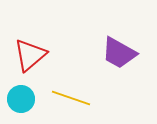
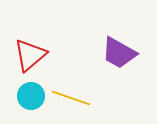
cyan circle: moved 10 px right, 3 px up
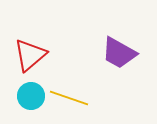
yellow line: moved 2 px left
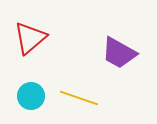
red triangle: moved 17 px up
yellow line: moved 10 px right
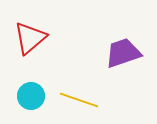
purple trapezoid: moved 4 px right; rotated 132 degrees clockwise
yellow line: moved 2 px down
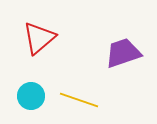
red triangle: moved 9 px right
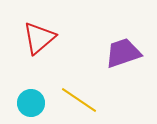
cyan circle: moved 7 px down
yellow line: rotated 15 degrees clockwise
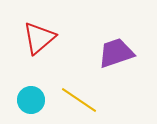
purple trapezoid: moved 7 px left
cyan circle: moved 3 px up
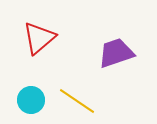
yellow line: moved 2 px left, 1 px down
